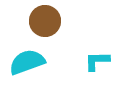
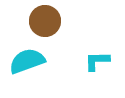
cyan semicircle: moved 1 px up
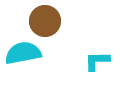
cyan semicircle: moved 4 px left, 8 px up; rotated 9 degrees clockwise
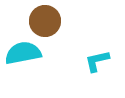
cyan L-shape: rotated 12 degrees counterclockwise
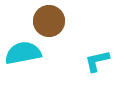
brown circle: moved 4 px right
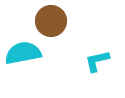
brown circle: moved 2 px right
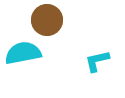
brown circle: moved 4 px left, 1 px up
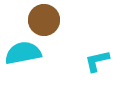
brown circle: moved 3 px left
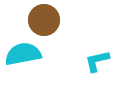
cyan semicircle: moved 1 px down
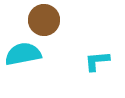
cyan L-shape: rotated 8 degrees clockwise
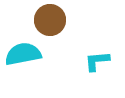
brown circle: moved 6 px right
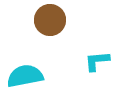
cyan semicircle: moved 2 px right, 22 px down
